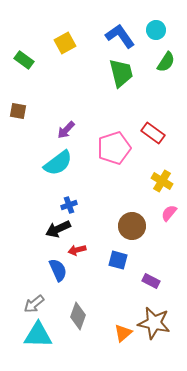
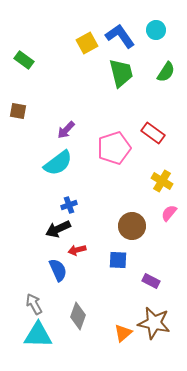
yellow square: moved 22 px right
green semicircle: moved 10 px down
blue square: rotated 12 degrees counterclockwise
gray arrow: rotated 100 degrees clockwise
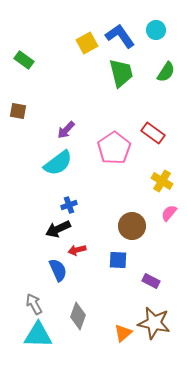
pink pentagon: rotated 16 degrees counterclockwise
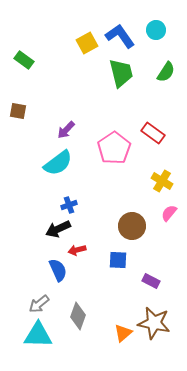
gray arrow: moved 5 px right; rotated 100 degrees counterclockwise
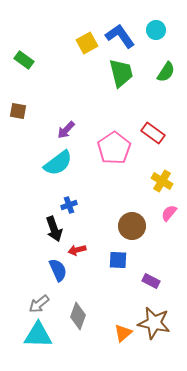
black arrow: moved 4 px left; rotated 85 degrees counterclockwise
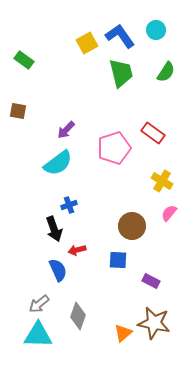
pink pentagon: rotated 16 degrees clockwise
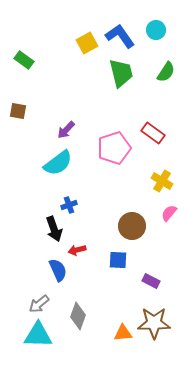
brown star: rotated 12 degrees counterclockwise
orange triangle: rotated 36 degrees clockwise
